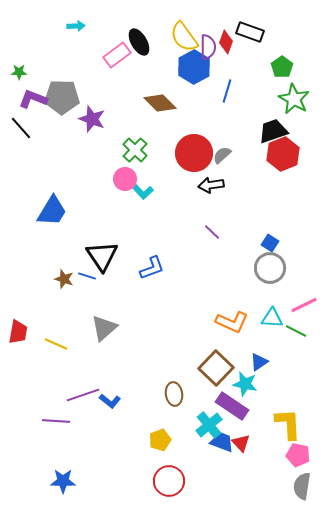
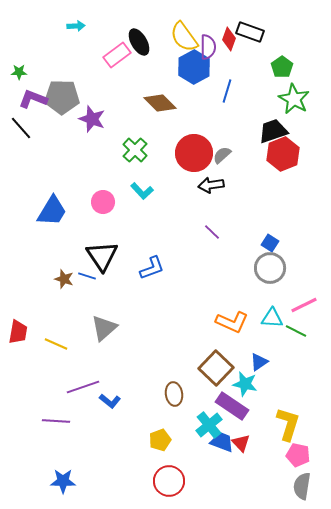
red diamond at (226, 42): moved 3 px right, 3 px up
pink circle at (125, 179): moved 22 px left, 23 px down
purple line at (83, 395): moved 8 px up
yellow L-shape at (288, 424): rotated 20 degrees clockwise
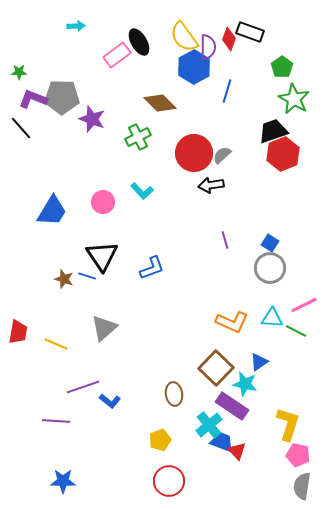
green cross at (135, 150): moved 3 px right, 13 px up; rotated 20 degrees clockwise
purple line at (212, 232): moved 13 px right, 8 px down; rotated 30 degrees clockwise
red triangle at (241, 443): moved 4 px left, 8 px down
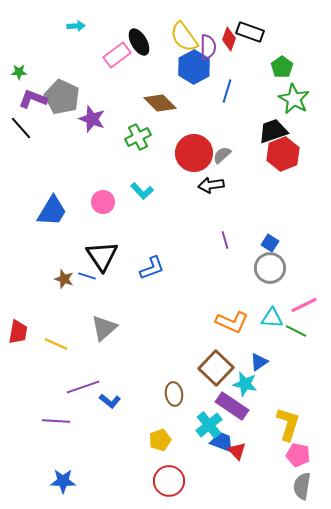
gray pentagon at (62, 97): rotated 24 degrees clockwise
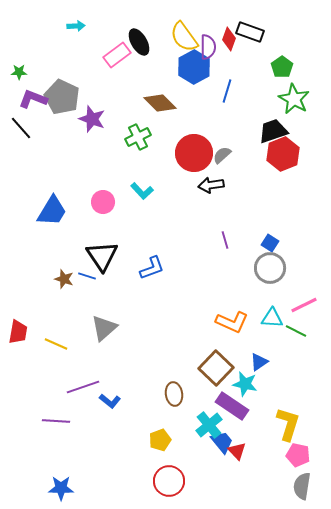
blue trapezoid at (222, 442): rotated 30 degrees clockwise
blue star at (63, 481): moved 2 px left, 7 px down
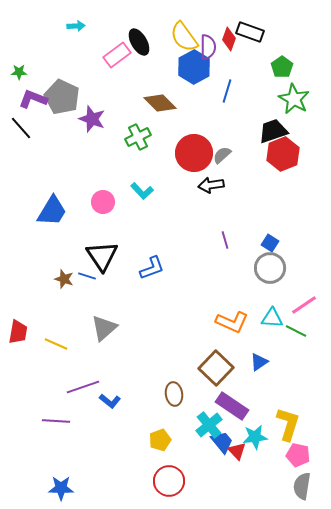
pink line at (304, 305): rotated 8 degrees counterclockwise
cyan star at (245, 384): moved 10 px right, 53 px down; rotated 20 degrees counterclockwise
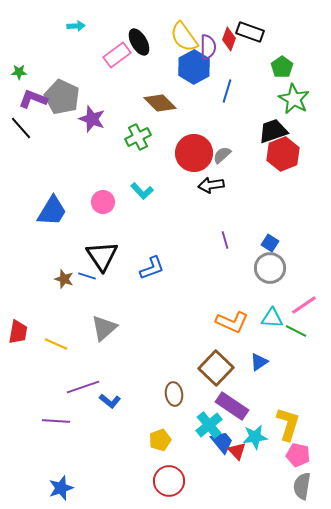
blue star at (61, 488): rotated 20 degrees counterclockwise
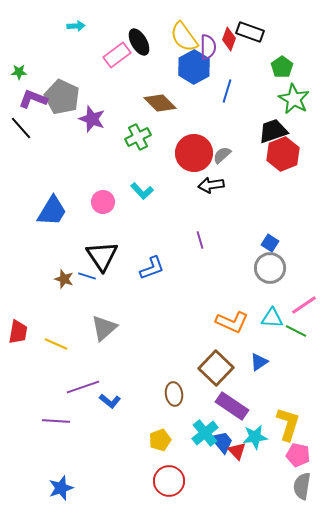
purple line at (225, 240): moved 25 px left
cyan cross at (209, 425): moved 4 px left, 8 px down
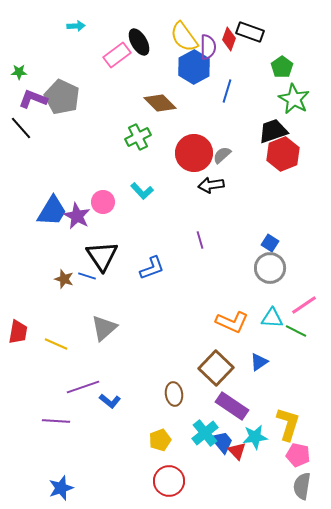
purple star at (92, 119): moved 15 px left, 97 px down; rotated 8 degrees clockwise
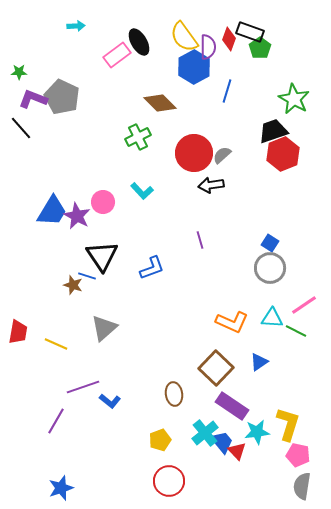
green pentagon at (282, 67): moved 22 px left, 19 px up
brown star at (64, 279): moved 9 px right, 6 px down
purple line at (56, 421): rotated 64 degrees counterclockwise
cyan star at (255, 437): moved 2 px right, 5 px up
